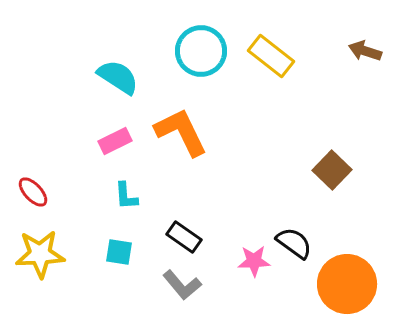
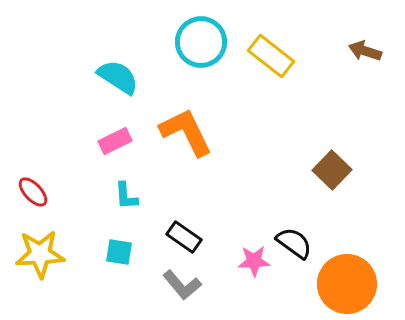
cyan circle: moved 9 px up
orange L-shape: moved 5 px right
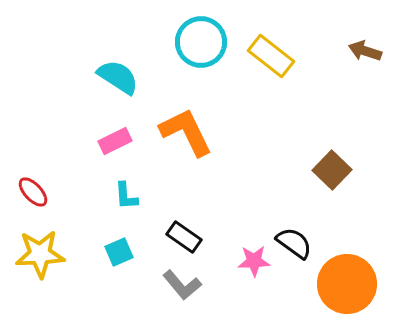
cyan square: rotated 32 degrees counterclockwise
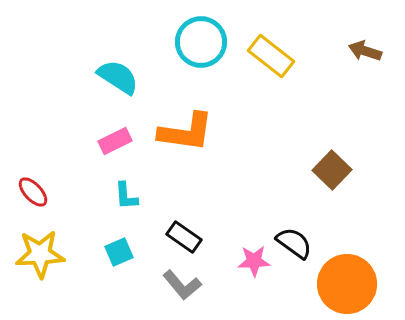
orange L-shape: rotated 124 degrees clockwise
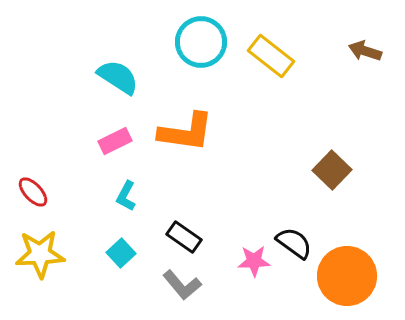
cyan L-shape: rotated 32 degrees clockwise
cyan square: moved 2 px right, 1 px down; rotated 20 degrees counterclockwise
orange circle: moved 8 px up
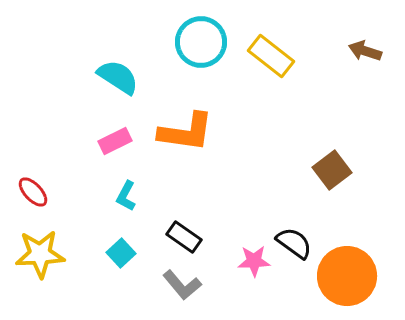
brown square: rotated 9 degrees clockwise
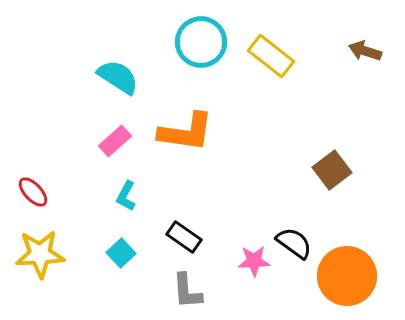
pink rectangle: rotated 16 degrees counterclockwise
gray L-shape: moved 5 px right, 6 px down; rotated 36 degrees clockwise
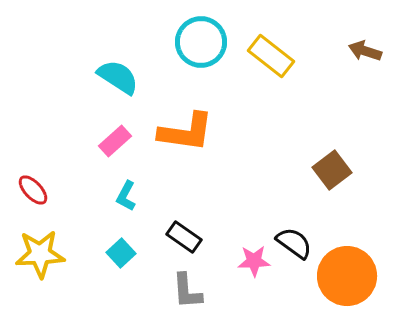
red ellipse: moved 2 px up
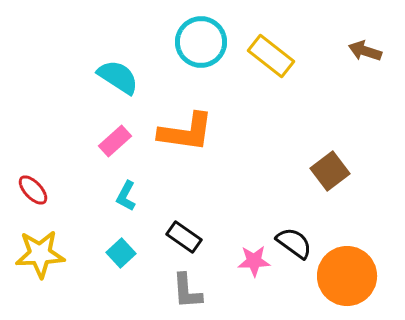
brown square: moved 2 px left, 1 px down
